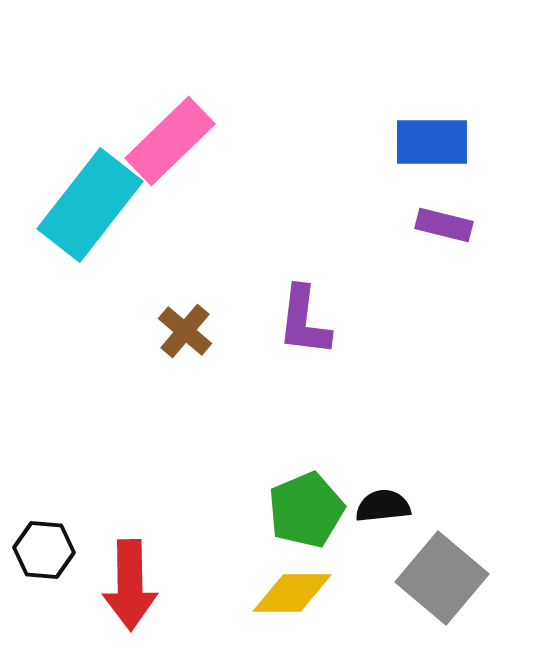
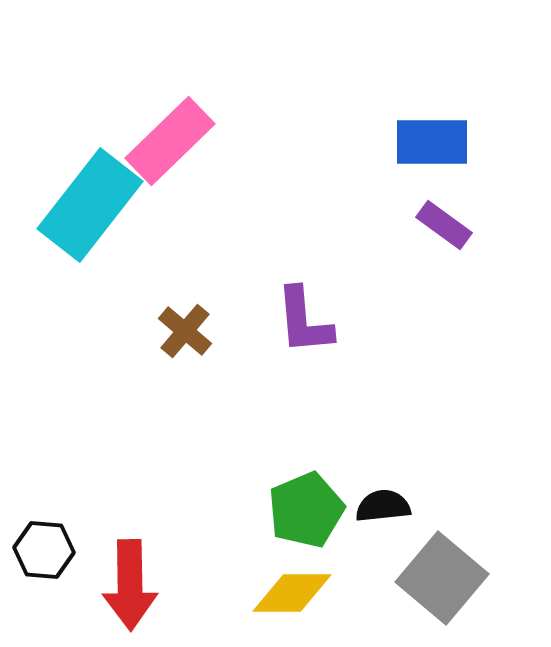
purple rectangle: rotated 22 degrees clockwise
purple L-shape: rotated 12 degrees counterclockwise
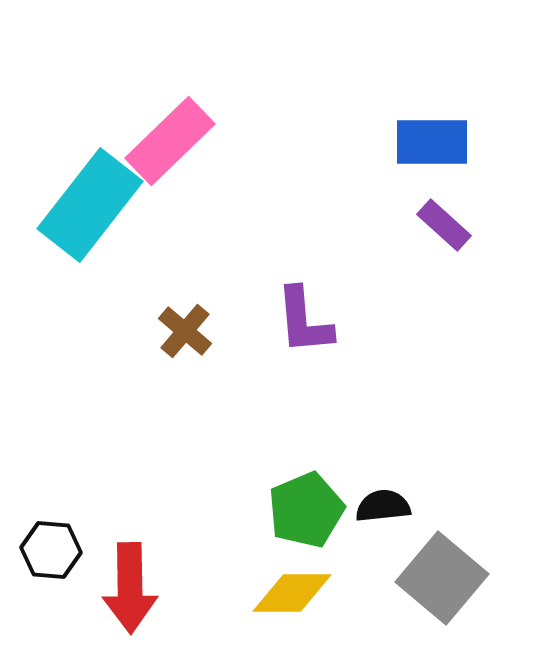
purple rectangle: rotated 6 degrees clockwise
black hexagon: moved 7 px right
red arrow: moved 3 px down
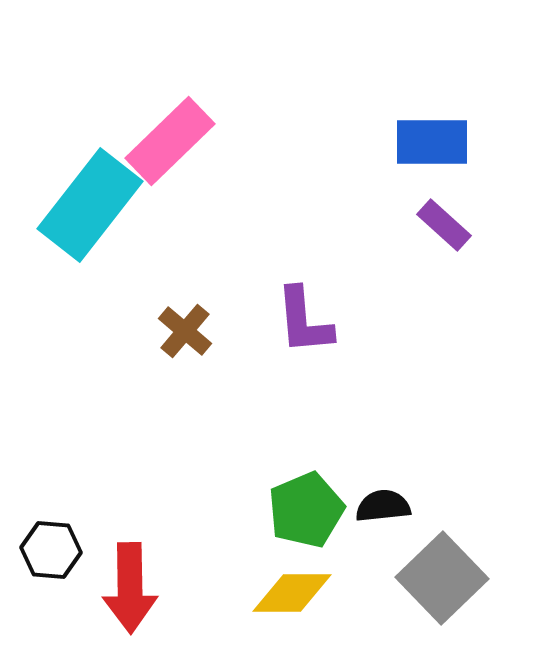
gray square: rotated 6 degrees clockwise
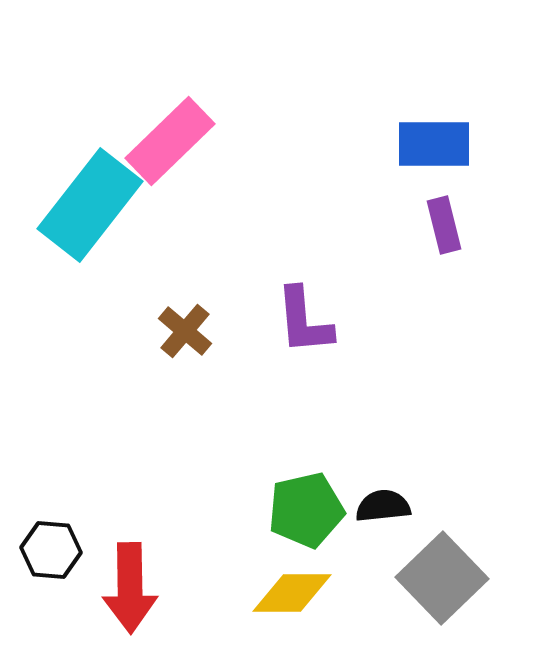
blue rectangle: moved 2 px right, 2 px down
purple rectangle: rotated 34 degrees clockwise
green pentagon: rotated 10 degrees clockwise
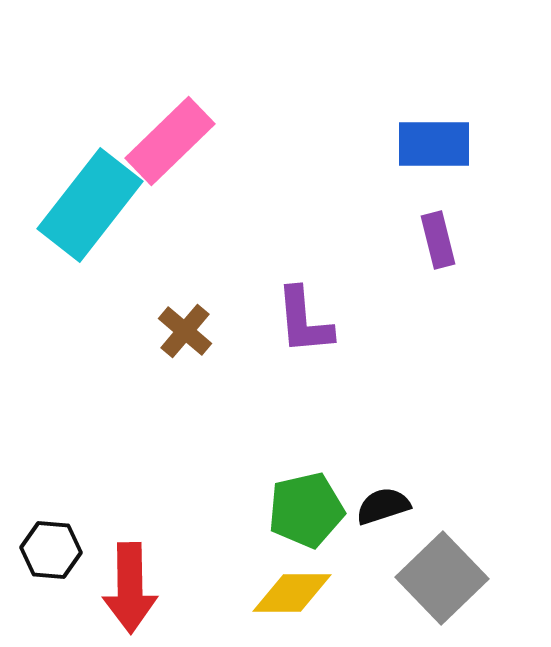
purple rectangle: moved 6 px left, 15 px down
black semicircle: rotated 12 degrees counterclockwise
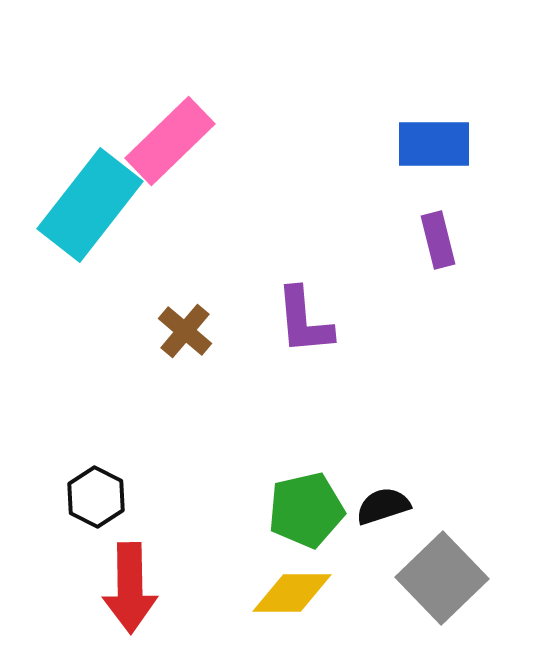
black hexagon: moved 45 px right, 53 px up; rotated 22 degrees clockwise
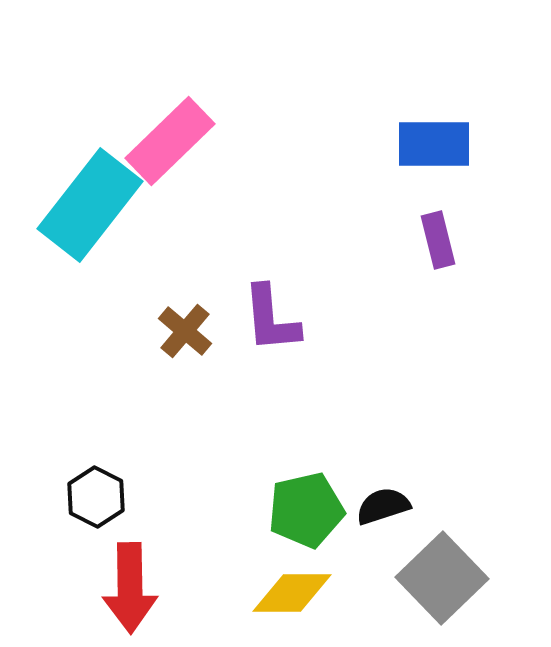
purple L-shape: moved 33 px left, 2 px up
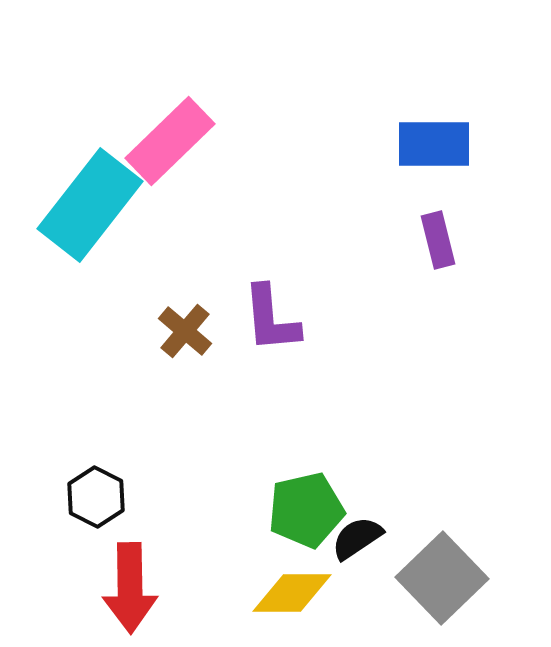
black semicircle: moved 26 px left, 32 px down; rotated 16 degrees counterclockwise
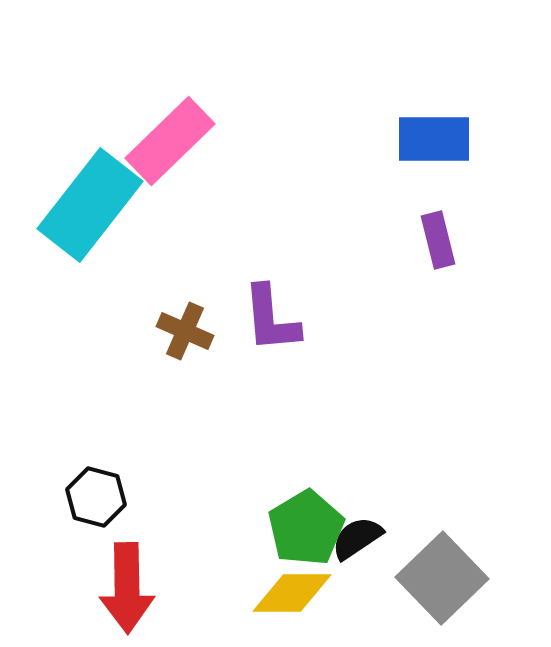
blue rectangle: moved 5 px up
brown cross: rotated 16 degrees counterclockwise
black hexagon: rotated 12 degrees counterclockwise
green pentagon: moved 18 px down; rotated 18 degrees counterclockwise
red arrow: moved 3 px left
